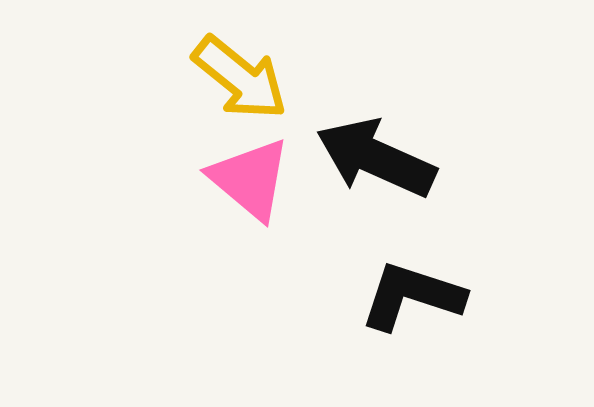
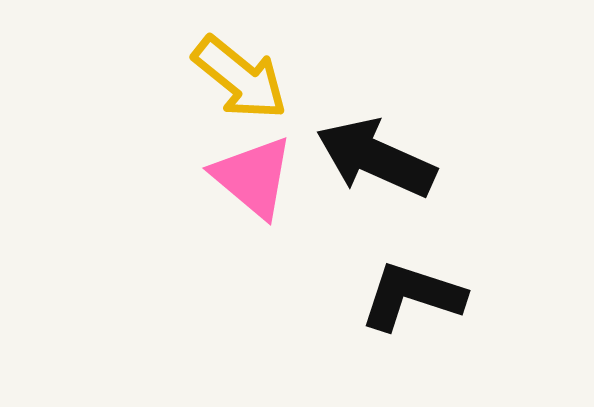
pink triangle: moved 3 px right, 2 px up
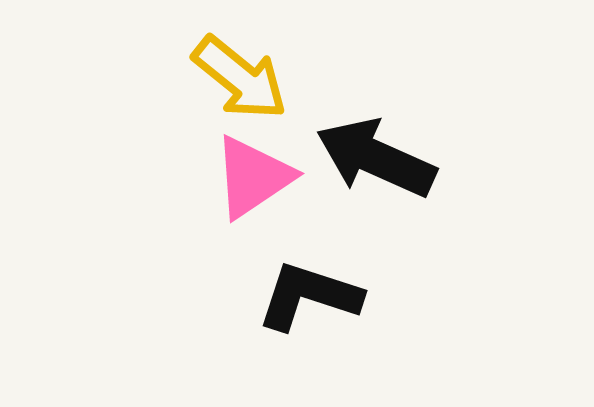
pink triangle: rotated 46 degrees clockwise
black L-shape: moved 103 px left
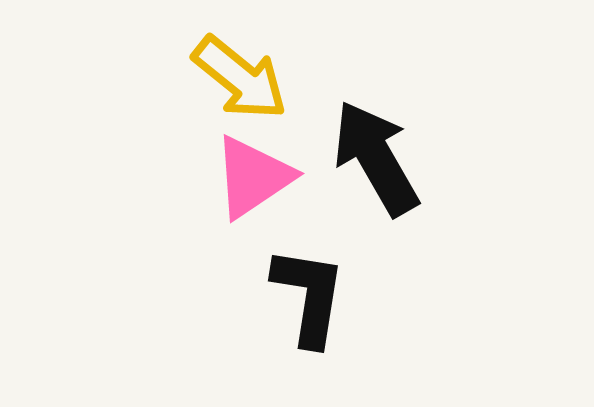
black arrow: rotated 36 degrees clockwise
black L-shape: rotated 81 degrees clockwise
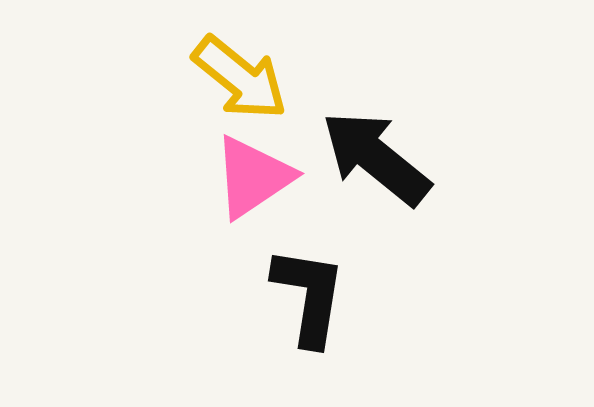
black arrow: rotated 21 degrees counterclockwise
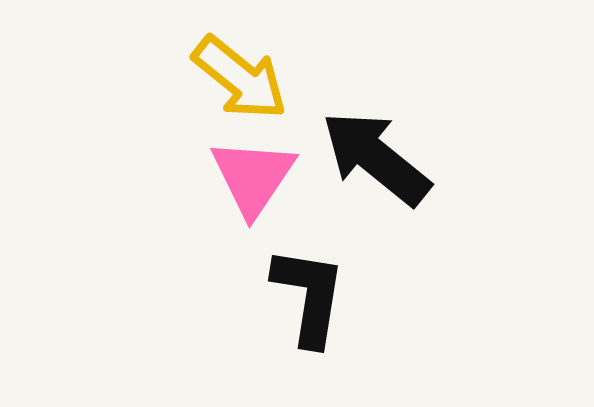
pink triangle: rotated 22 degrees counterclockwise
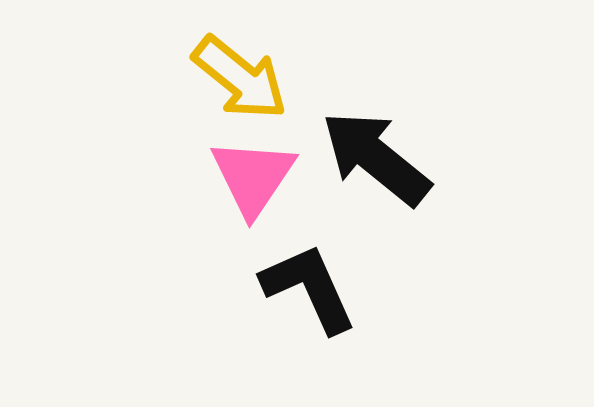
black L-shape: moved 8 px up; rotated 33 degrees counterclockwise
